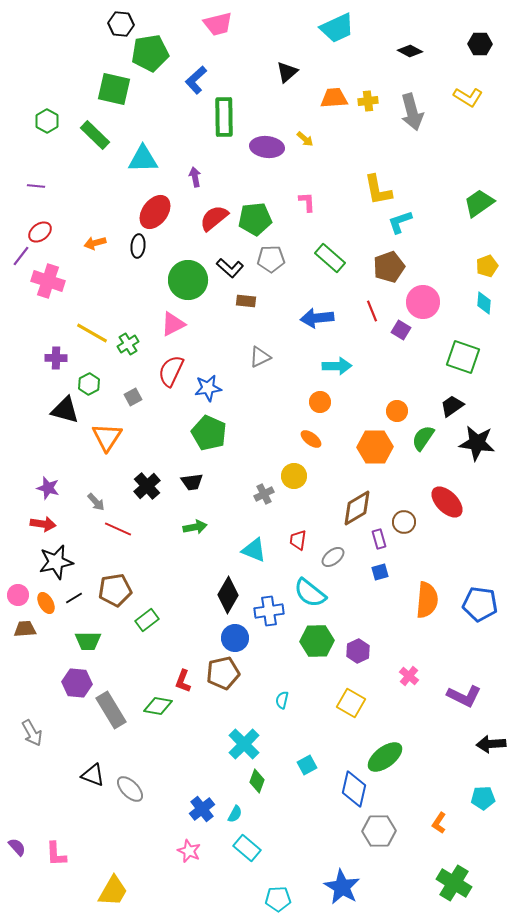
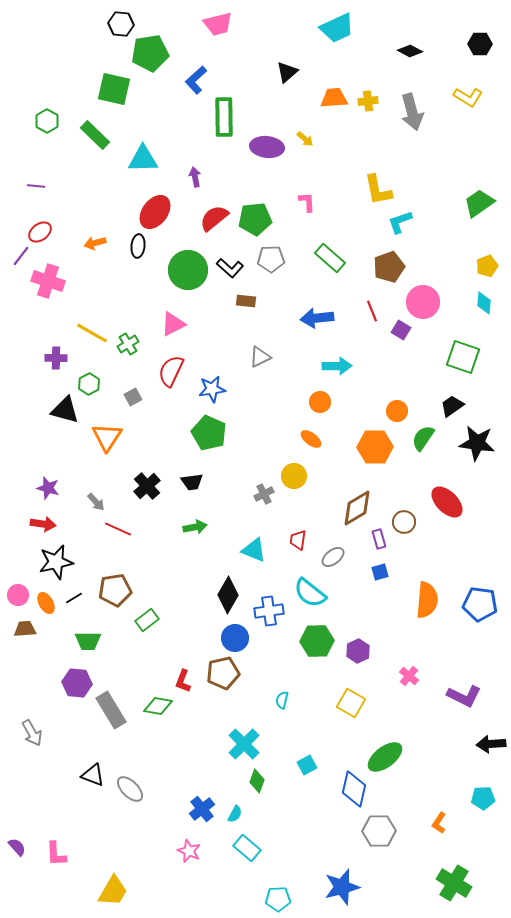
green circle at (188, 280): moved 10 px up
blue star at (208, 388): moved 4 px right, 1 px down
blue star at (342, 887): rotated 27 degrees clockwise
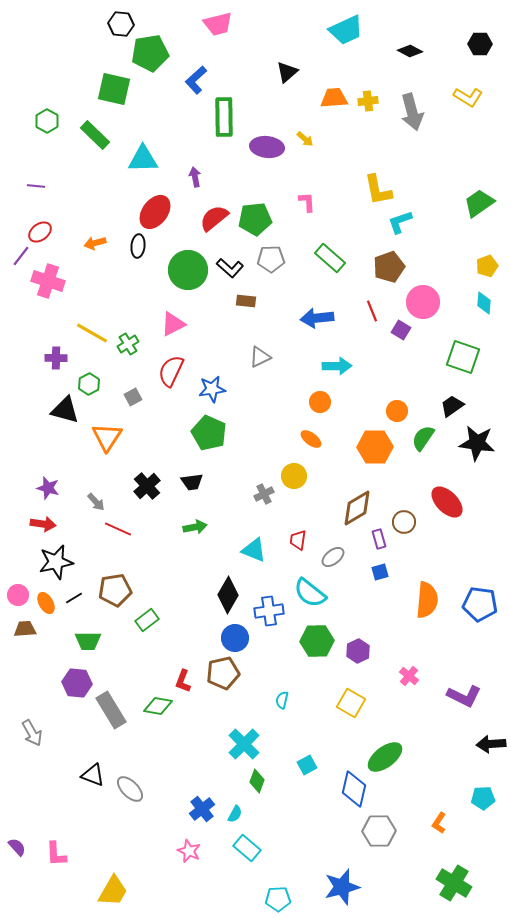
cyan trapezoid at (337, 28): moved 9 px right, 2 px down
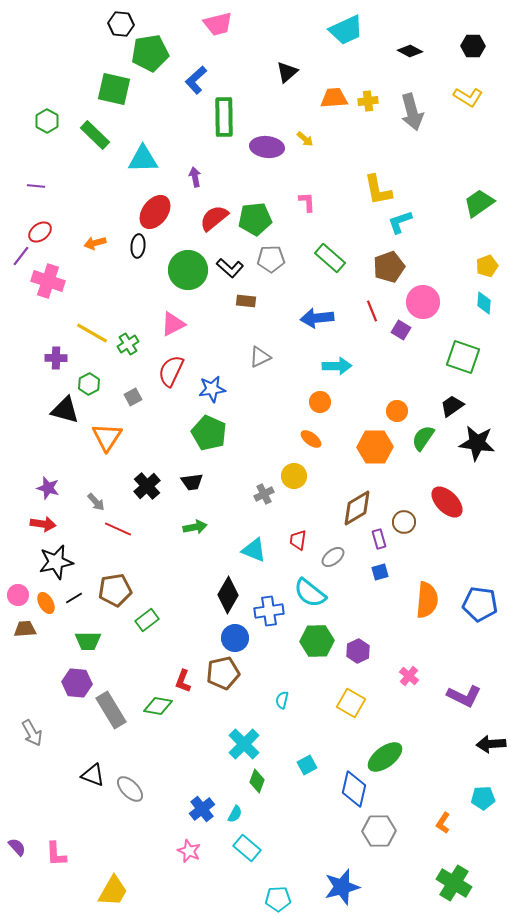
black hexagon at (480, 44): moved 7 px left, 2 px down
orange L-shape at (439, 823): moved 4 px right
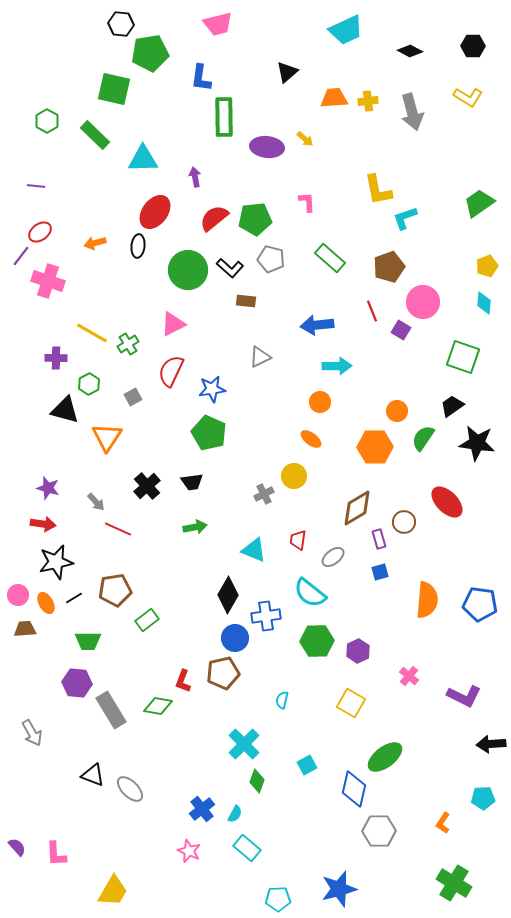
blue L-shape at (196, 80): moved 5 px right, 2 px up; rotated 40 degrees counterclockwise
cyan L-shape at (400, 222): moved 5 px right, 4 px up
gray pentagon at (271, 259): rotated 16 degrees clockwise
blue arrow at (317, 318): moved 7 px down
blue cross at (269, 611): moved 3 px left, 5 px down
blue star at (342, 887): moved 3 px left, 2 px down
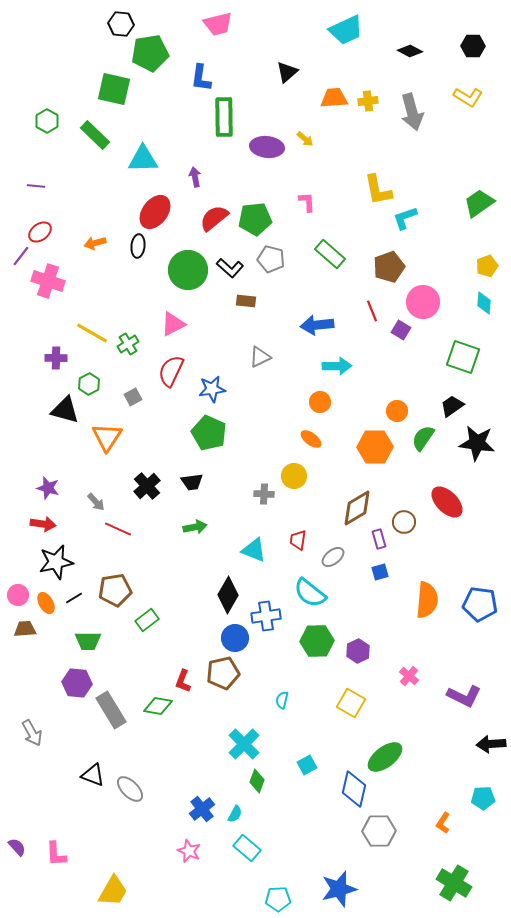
green rectangle at (330, 258): moved 4 px up
gray cross at (264, 494): rotated 30 degrees clockwise
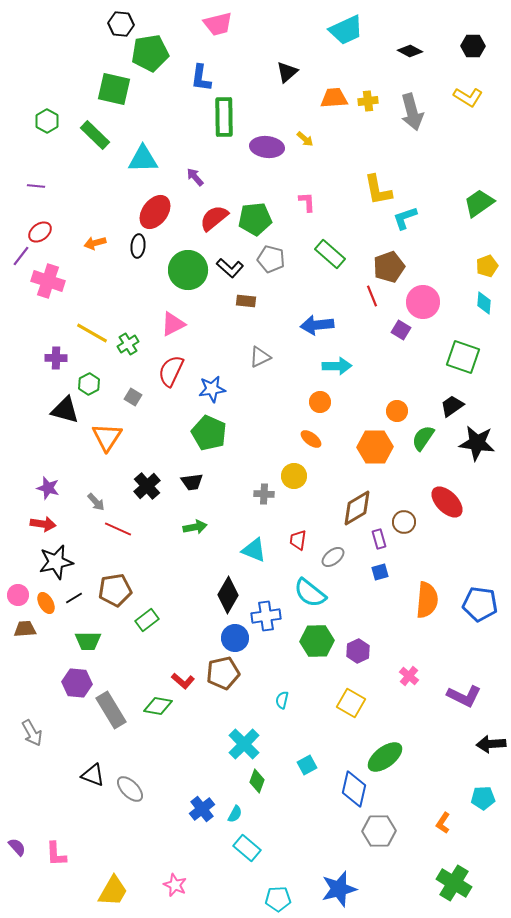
purple arrow at (195, 177): rotated 30 degrees counterclockwise
red line at (372, 311): moved 15 px up
gray square at (133, 397): rotated 30 degrees counterclockwise
red L-shape at (183, 681): rotated 70 degrees counterclockwise
pink star at (189, 851): moved 14 px left, 34 px down
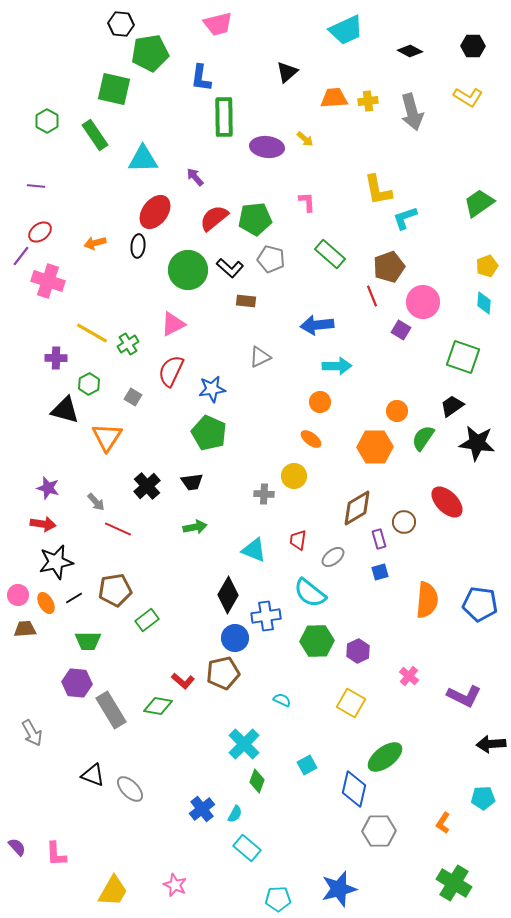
green rectangle at (95, 135): rotated 12 degrees clockwise
cyan semicircle at (282, 700): rotated 102 degrees clockwise
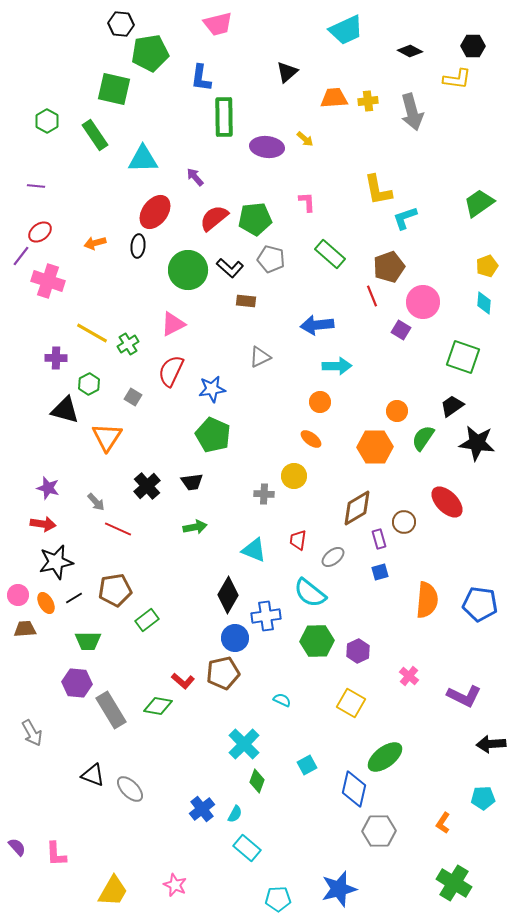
yellow L-shape at (468, 97): moved 11 px left, 18 px up; rotated 24 degrees counterclockwise
green pentagon at (209, 433): moved 4 px right, 2 px down
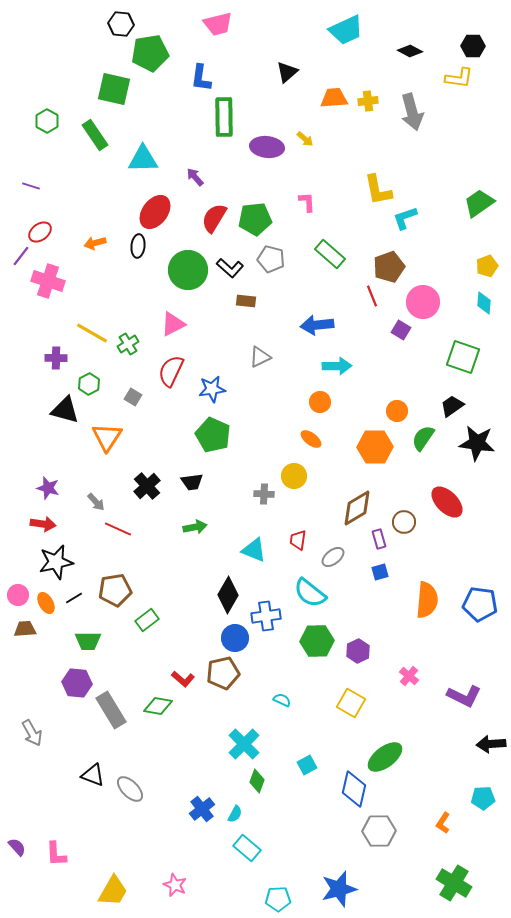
yellow L-shape at (457, 79): moved 2 px right, 1 px up
purple line at (36, 186): moved 5 px left; rotated 12 degrees clockwise
red semicircle at (214, 218): rotated 20 degrees counterclockwise
red L-shape at (183, 681): moved 2 px up
